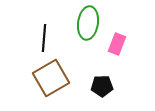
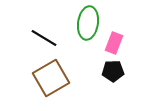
black line: rotated 64 degrees counterclockwise
pink rectangle: moved 3 px left, 1 px up
black pentagon: moved 11 px right, 15 px up
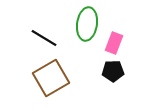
green ellipse: moved 1 px left, 1 px down
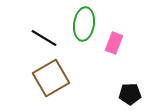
green ellipse: moved 3 px left
black pentagon: moved 17 px right, 23 px down
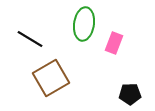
black line: moved 14 px left, 1 px down
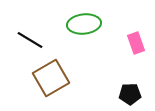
green ellipse: rotated 76 degrees clockwise
black line: moved 1 px down
pink rectangle: moved 22 px right; rotated 40 degrees counterclockwise
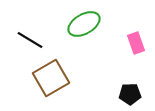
green ellipse: rotated 24 degrees counterclockwise
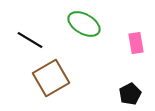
green ellipse: rotated 60 degrees clockwise
pink rectangle: rotated 10 degrees clockwise
black pentagon: rotated 25 degrees counterclockwise
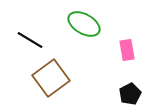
pink rectangle: moved 9 px left, 7 px down
brown square: rotated 6 degrees counterclockwise
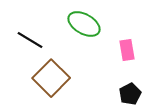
brown square: rotated 9 degrees counterclockwise
